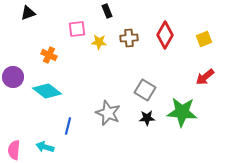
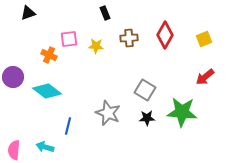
black rectangle: moved 2 px left, 2 px down
pink square: moved 8 px left, 10 px down
yellow star: moved 3 px left, 4 px down
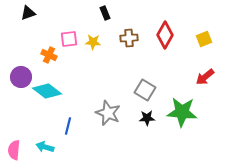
yellow star: moved 3 px left, 4 px up
purple circle: moved 8 px right
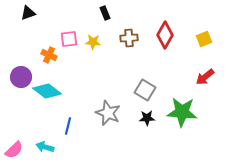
pink semicircle: rotated 138 degrees counterclockwise
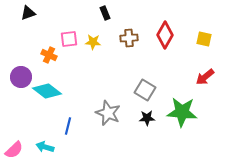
yellow square: rotated 35 degrees clockwise
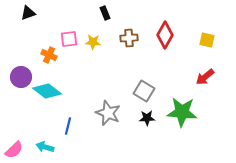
yellow square: moved 3 px right, 1 px down
gray square: moved 1 px left, 1 px down
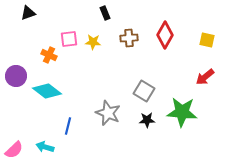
purple circle: moved 5 px left, 1 px up
black star: moved 2 px down
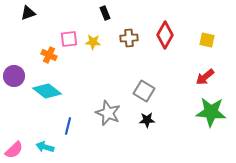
purple circle: moved 2 px left
green star: moved 29 px right
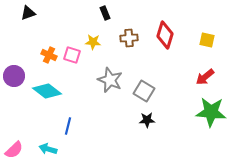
red diamond: rotated 12 degrees counterclockwise
pink square: moved 3 px right, 16 px down; rotated 24 degrees clockwise
gray star: moved 2 px right, 33 px up
cyan arrow: moved 3 px right, 2 px down
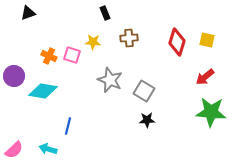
red diamond: moved 12 px right, 7 px down
orange cross: moved 1 px down
cyan diamond: moved 4 px left; rotated 28 degrees counterclockwise
